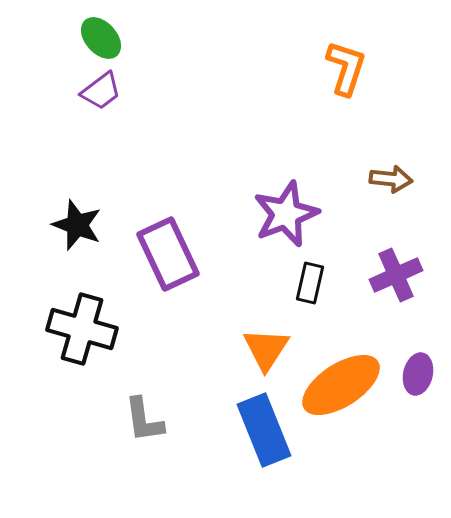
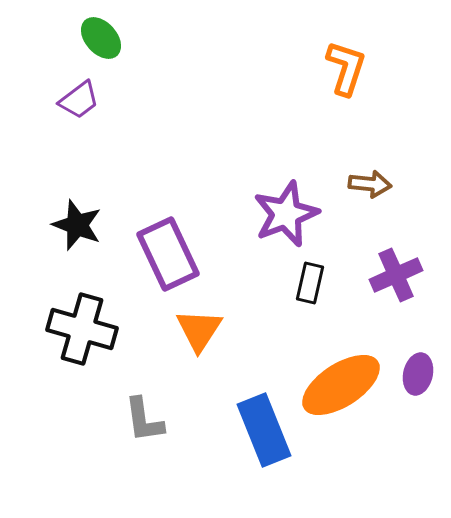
purple trapezoid: moved 22 px left, 9 px down
brown arrow: moved 21 px left, 5 px down
orange triangle: moved 67 px left, 19 px up
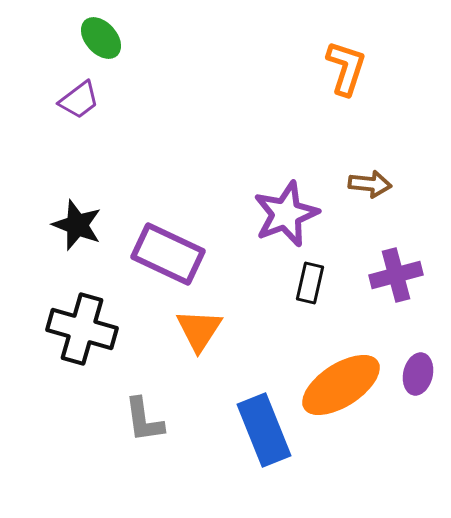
purple rectangle: rotated 40 degrees counterclockwise
purple cross: rotated 9 degrees clockwise
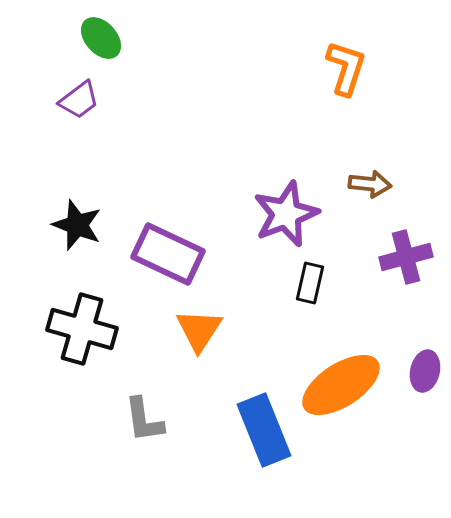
purple cross: moved 10 px right, 18 px up
purple ellipse: moved 7 px right, 3 px up
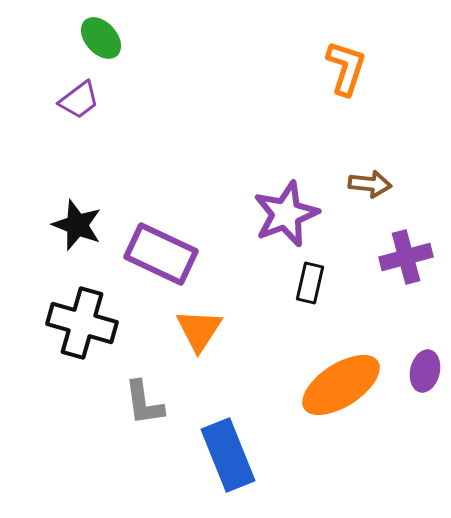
purple rectangle: moved 7 px left
black cross: moved 6 px up
gray L-shape: moved 17 px up
blue rectangle: moved 36 px left, 25 px down
